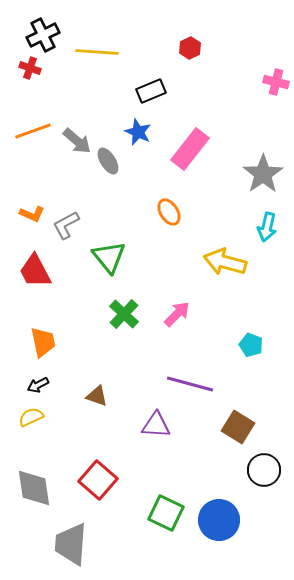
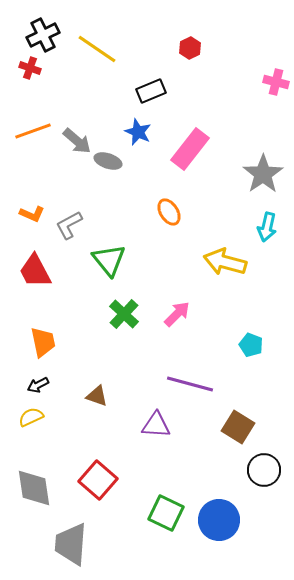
yellow line: moved 3 px up; rotated 30 degrees clockwise
gray ellipse: rotated 40 degrees counterclockwise
gray L-shape: moved 3 px right
green triangle: moved 3 px down
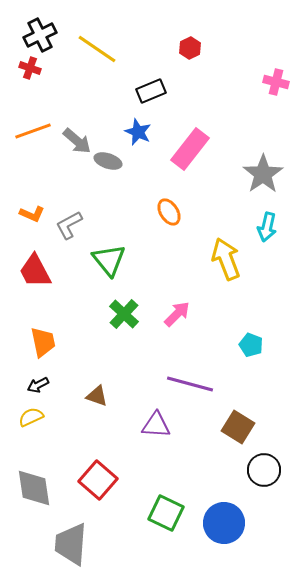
black cross: moved 3 px left
yellow arrow: moved 1 px right, 3 px up; rotated 54 degrees clockwise
blue circle: moved 5 px right, 3 px down
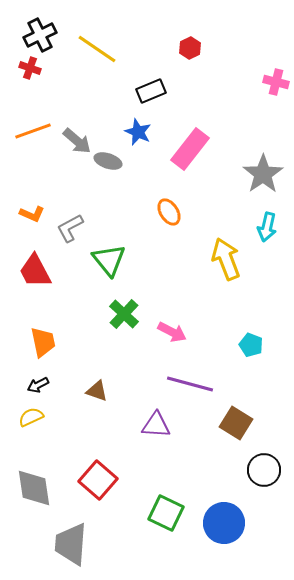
gray L-shape: moved 1 px right, 3 px down
pink arrow: moved 5 px left, 18 px down; rotated 72 degrees clockwise
brown triangle: moved 5 px up
brown square: moved 2 px left, 4 px up
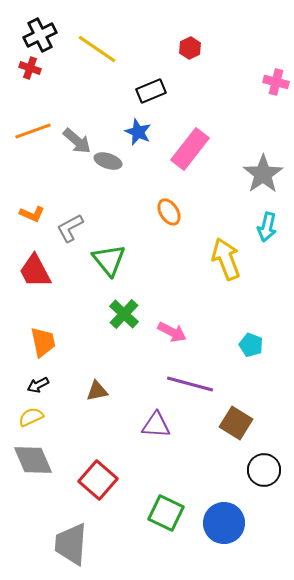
brown triangle: rotated 30 degrees counterclockwise
gray diamond: moved 1 px left, 28 px up; rotated 15 degrees counterclockwise
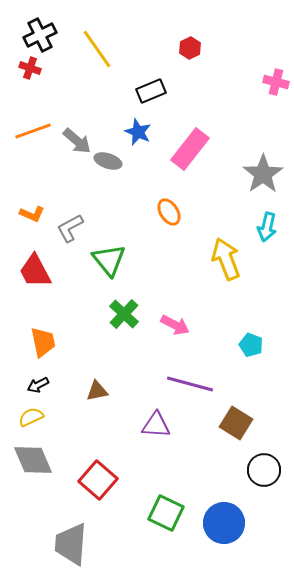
yellow line: rotated 21 degrees clockwise
pink arrow: moved 3 px right, 7 px up
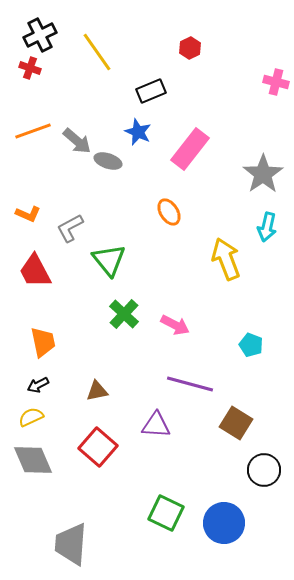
yellow line: moved 3 px down
orange L-shape: moved 4 px left
red square: moved 33 px up
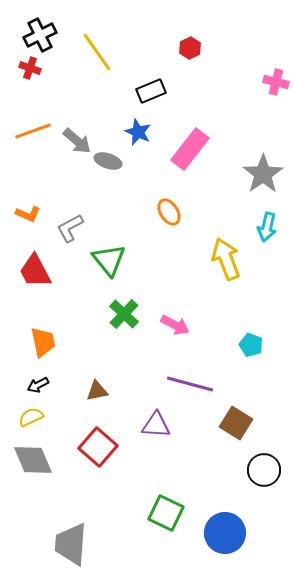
blue circle: moved 1 px right, 10 px down
